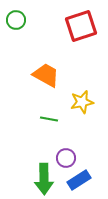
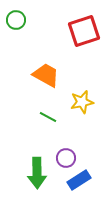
red square: moved 3 px right, 5 px down
green line: moved 1 px left, 2 px up; rotated 18 degrees clockwise
green arrow: moved 7 px left, 6 px up
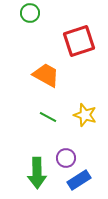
green circle: moved 14 px right, 7 px up
red square: moved 5 px left, 10 px down
yellow star: moved 3 px right, 13 px down; rotated 30 degrees clockwise
